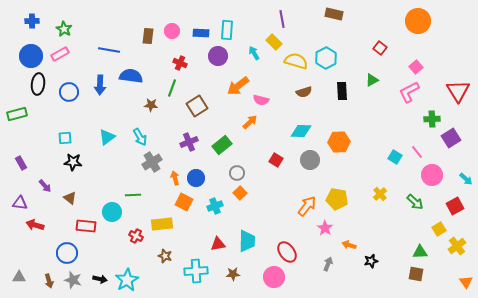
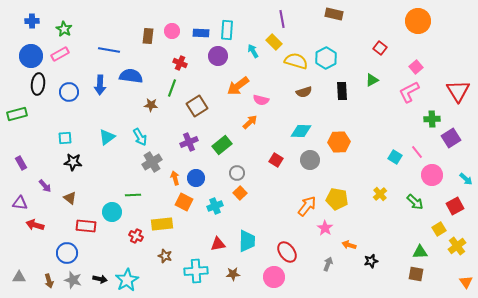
cyan arrow at (254, 53): moved 1 px left, 2 px up
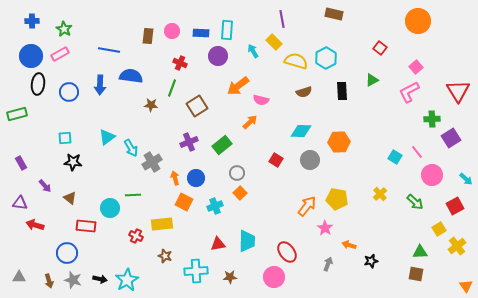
cyan arrow at (140, 137): moved 9 px left, 11 px down
cyan circle at (112, 212): moved 2 px left, 4 px up
brown star at (233, 274): moved 3 px left, 3 px down
orange triangle at (466, 282): moved 4 px down
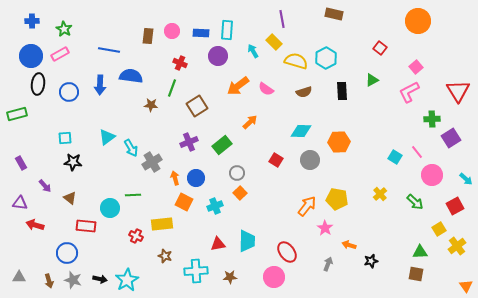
pink semicircle at (261, 100): moved 5 px right, 11 px up; rotated 21 degrees clockwise
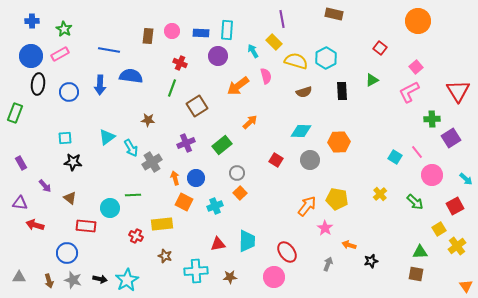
pink semicircle at (266, 89): moved 13 px up; rotated 140 degrees counterclockwise
brown star at (151, 105): moved 3 px left, 15 px down
green rectangle at (17, 114): moved 2 px left, 1 px up; rotated 54 degrees counterclockwise
purple cross at (189, 142): moved 3 px left, 1 px down
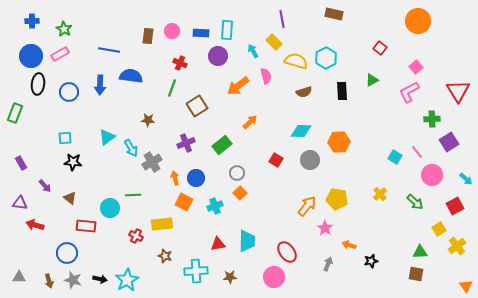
purple square at (451, 138): moved 2 px left, 4 px down
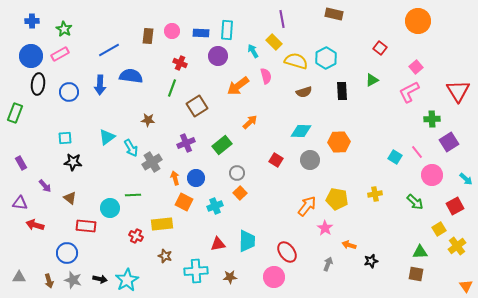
blue line at (109, 50): rotated 40 degrees counterclockwise
yellow cross at (380, 194): moved 5 px left; rotated 32 degrees clockwise
